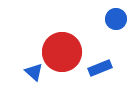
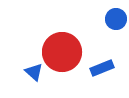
blue rectangle: moved 2 px right
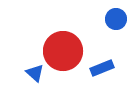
red circle: moved 1 px right, 1 px up
blue triangle: moved 1 px right, 1 px down
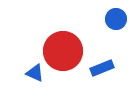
blue triangle: rotated 18 degrees counterclockwise
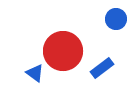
blue rectangle: rotated 15 degrees counterclockwise
blue triangle: rotated 12 degrees clockwise
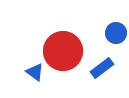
blue circle: moved 14 px down
blue triangle: moved 1 px up
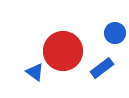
blue circle: moved 1 px left
